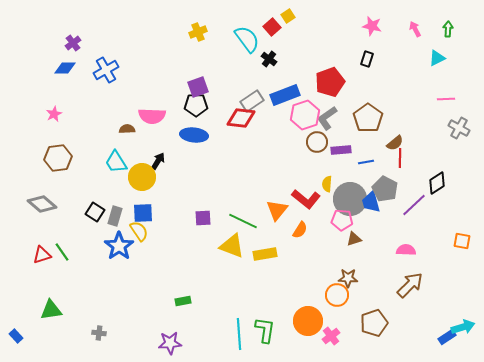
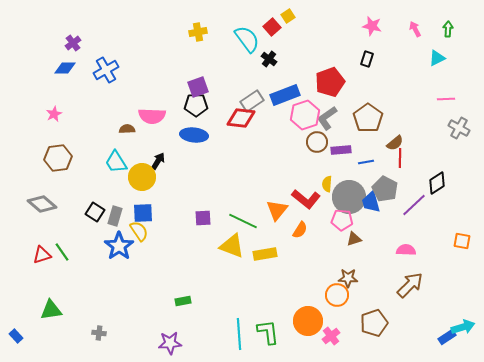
yellow cross at (198, 32): rotated 12 degrees clockwise
gray circle at (350, 199): moved 1 px left, 2 px up
green L-shape at (265, 330): moved 3 px right, 2 px down; rotated 16 degrees counterclockwise
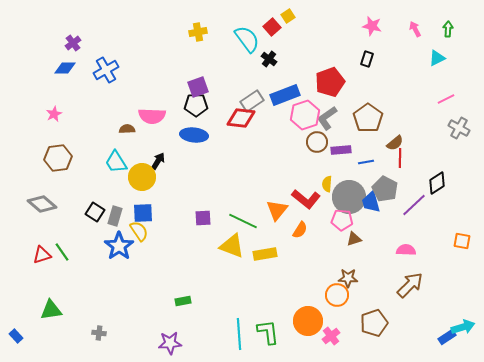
pink line at (446, 99): rotated 24 degrees counterclockwise
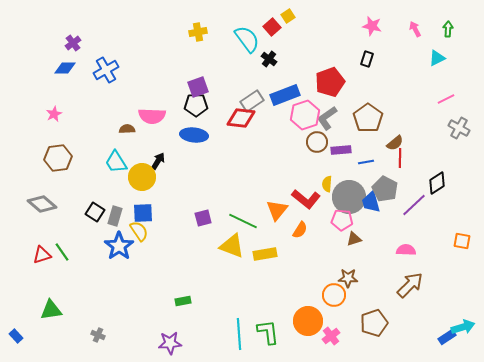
purple square at (203, 218): rotated 12 degrees counterclockwise
orange circle at (337, 295): moved 3 px left
gray cross at (99, 333): moved 1 px left, 2 px down; rotated 16 degrees clockwise
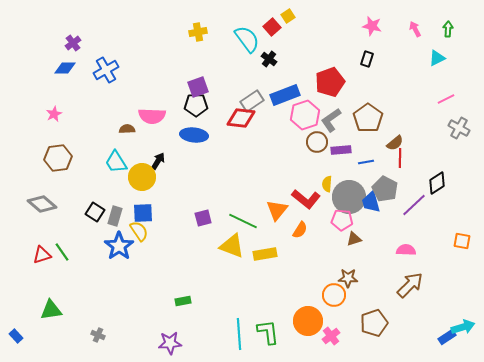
gray L-shape at (327, 118): moved 4 px right, 2 px down
